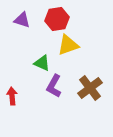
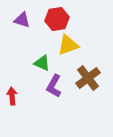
brown cross: moved 2 px left, 10 px up
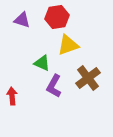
red hexagon: moved 2 px up
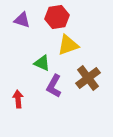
red arrow: moved 6 px right, 3 px down
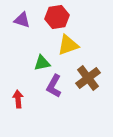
green triangle: rotated 36 degrees counterclockwise
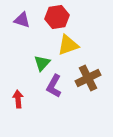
green triangle: rotated 36 degrees counterclockwise
brown cross: rotated 10 degrees clockwise
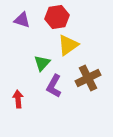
yellow triangle: rotated 15 degrees counterclockwise
